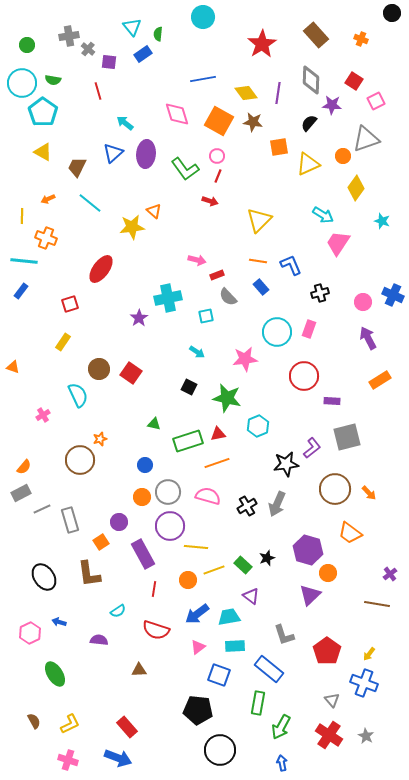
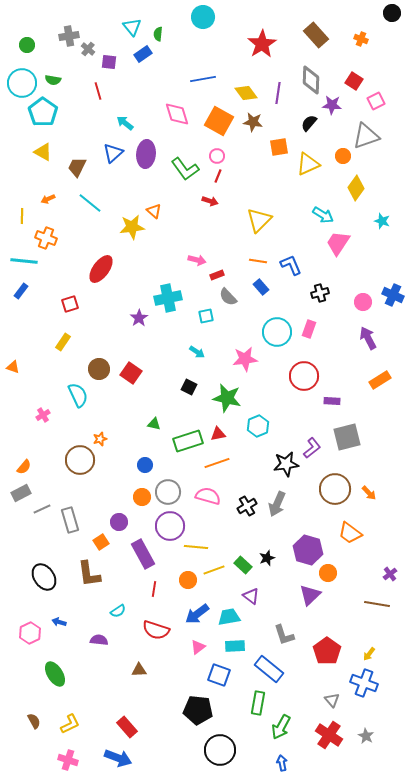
gray triangle at (366, 139): moved 3 px up
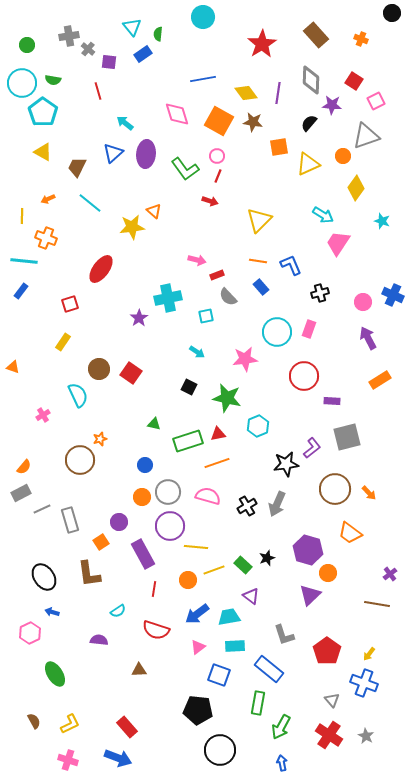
blue arrow at (59, 622): moved 7 px left, 10 px up
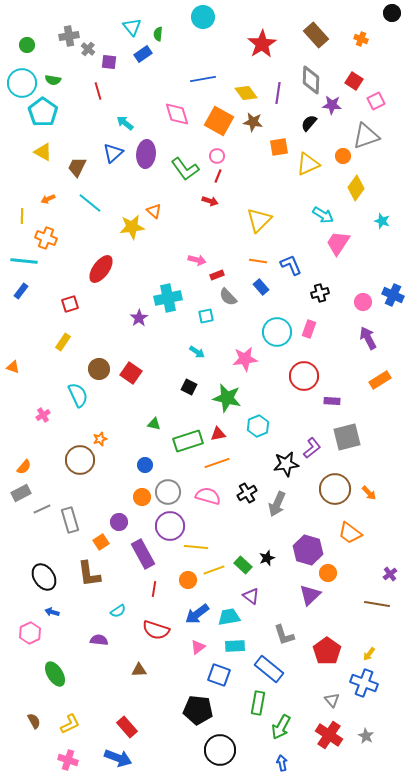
black cross at (247, 506): moved 13 px up
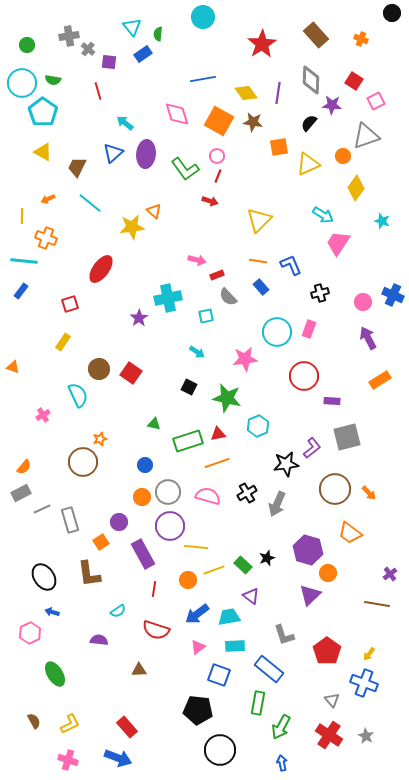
brown circle at (80, 460): moved 3 px right, 2 px down
